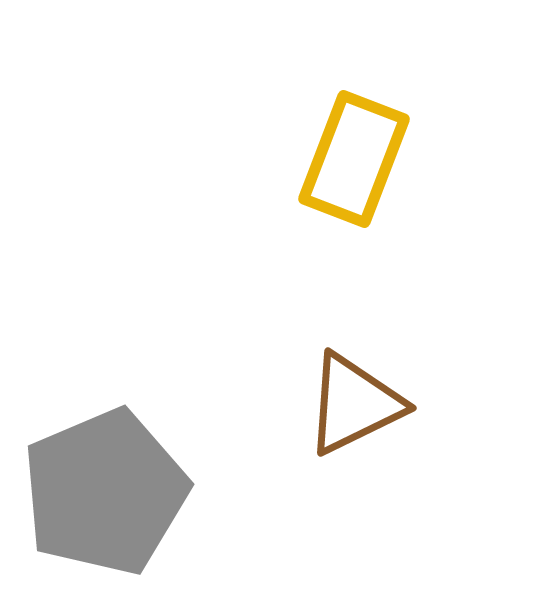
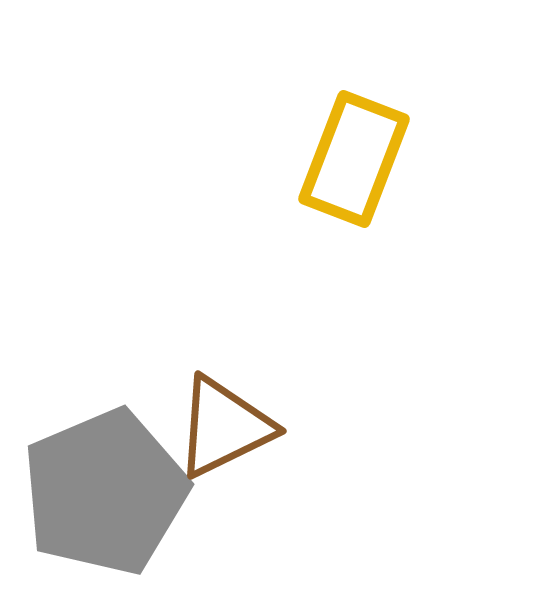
brown triangle: moved 130 px left, 23 px down
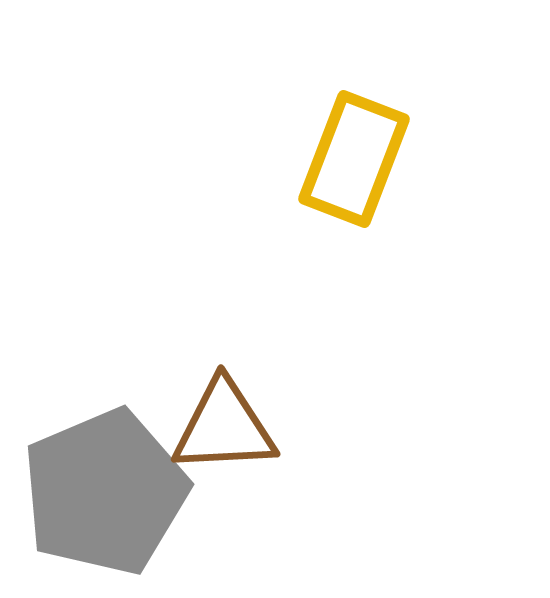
brown triangle: rotated 23 degrees clockwise
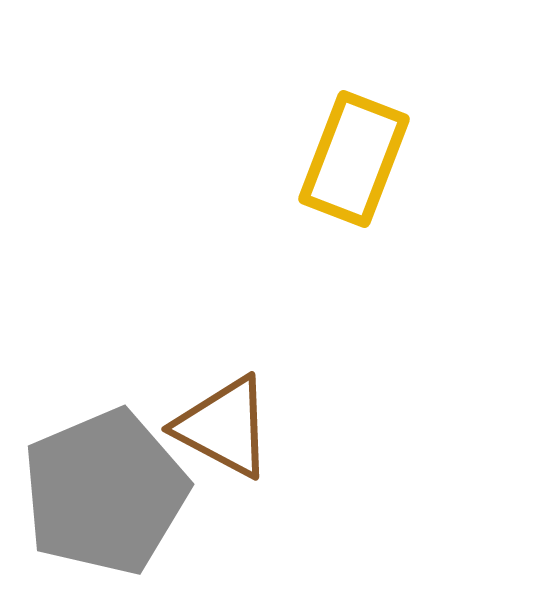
brown triangle: rotated 31 degrees clockwise
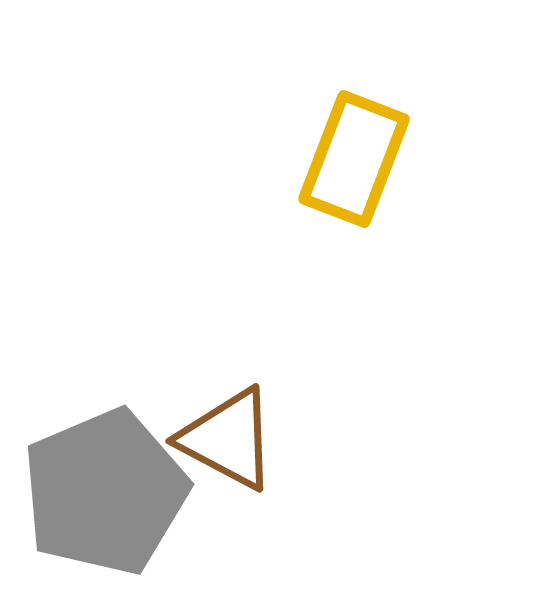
brown triangle: moved 4 px right, 12 px down
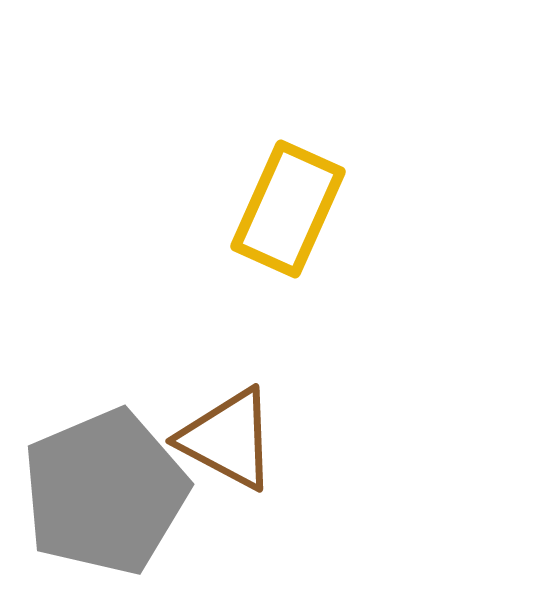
yellow rectangle: moved 66 px left, 50 px down; rotated 3 degrees clockwise
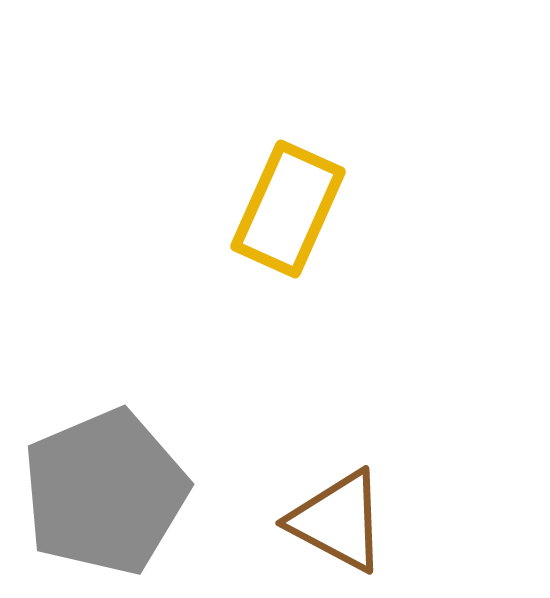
brown triangle: moved 110 px right, 82 px down
